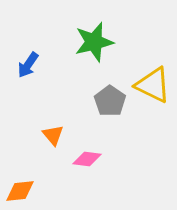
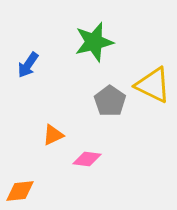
orange triangle: rotated 45 degrees clockwise
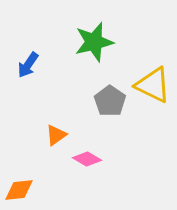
orange triangle: moved 3 px right; rotated 10 degrees counterclockwise
pink diamond: rotated 24 degrees clockwise
orange diamond: moved 1 px left, 1 px up
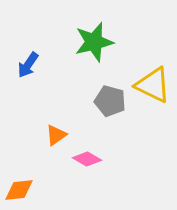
gray pentagon: rotated 20 degrees counterclockwise
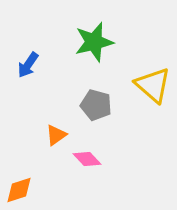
yellow triangle: rotated 15 degrees clockwise
gray pentagon: moved 14 px left, 4 px down
pink diamond: rotated 16 degrees clockwise
orange diamond: rotated 12 degrees counterclockwise
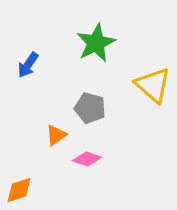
green star: moved 2 px right, 1 px down; rotated 12 degrees counterclockwise
gray pentagon: moved 6 px left, 3 px down
pink diamond: rotated 28 degrees counterclockwise
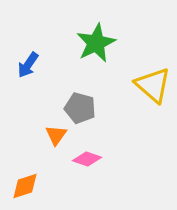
gray pentagon: moved 10 px left
orange triangle: rotated 20 degrees counterclockwise
orange diamond: moved 6 px right, 4 px up
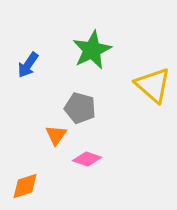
green star: moved 4 px left, 7 px down
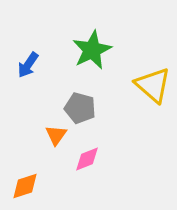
pink diamond: rotated 40 degrees counterclockwise
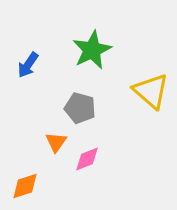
yellow triangle: moved 2 px left, 6 px down
orange triangle: moved 7 px down
